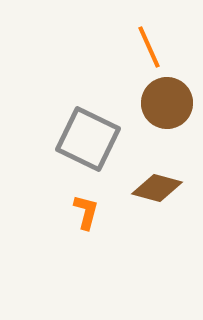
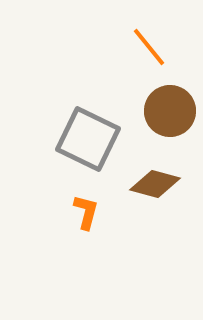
orange line: rotated 15 degrees counterclockwise
brown circle: moved 3 px right, 8 px down
brown diamond: moved 2 px left, 4 px up
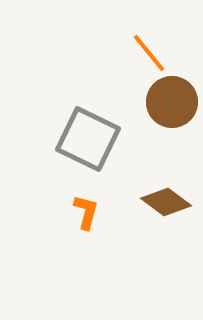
orange line: moved 6 px down
brown circle: moved 2 px right, 9 px up
brown diamond: moved 11 px right, 18 px down; rotated 21 degrees clockwise
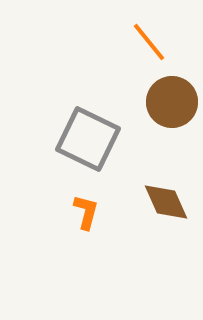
orange line: moved 11 px up
brown diamond: rotated 30 degrees clockwise
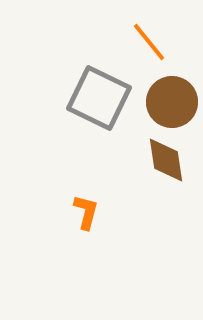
gray square: moved 11 px right, 41 px up
brown diamond: moved 42 px up; rotated 15 degrees clockwise
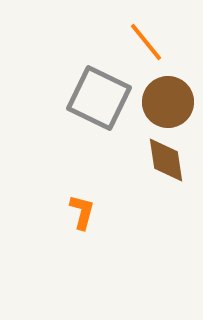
orange line: moved 3 px left
brown circle: moved 4 px left
orange L-shape: moved 4 px left
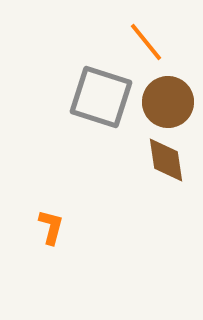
gray square: moved 2 px right, 1 px up; rotated 8 degrees counterclockwise
orange L-shape: moved 31 px left, 15 px down
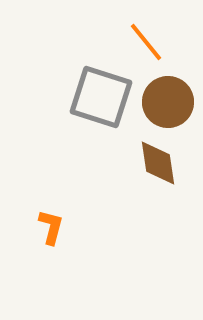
brown diamond: moved 8 px left, 3 px down
